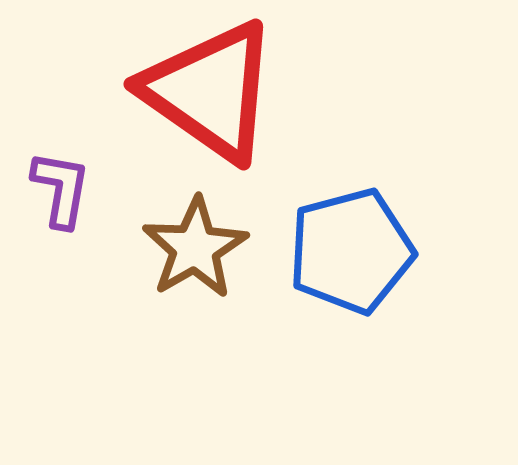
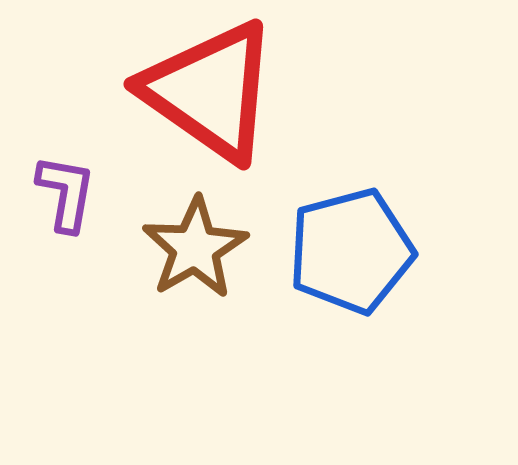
purple L-shape: moved 5 px right, 4 px down
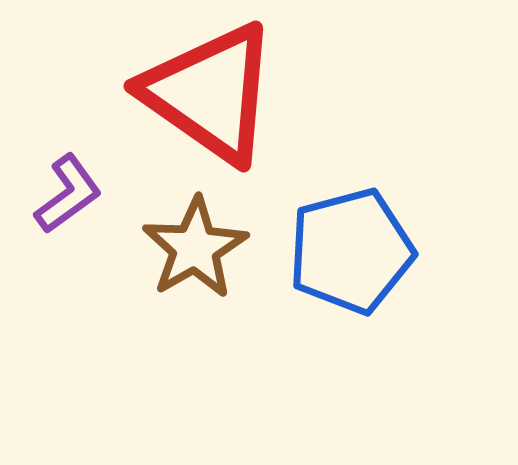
red triangle: moved 2 px down
purple L-shape: moved 2 px right, 1 px down; rotated 44 degrees clockwise
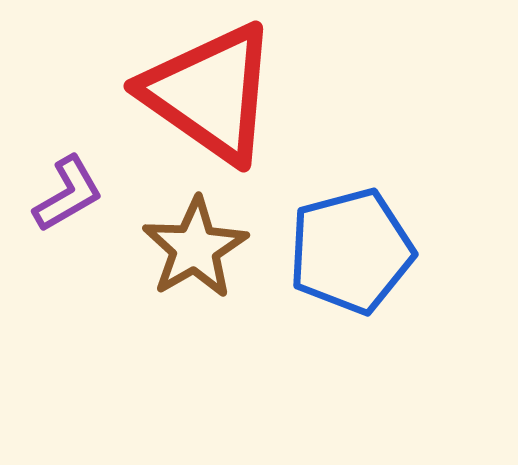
purple L-shape: rotated 6 degrees clockwise
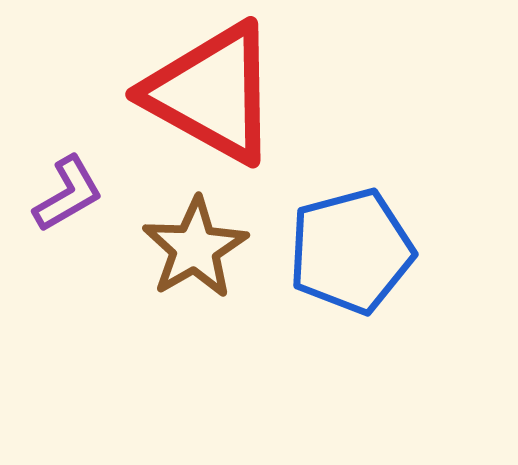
red triangle: moved 2 px right; rotated 6 degrees counterclockwise
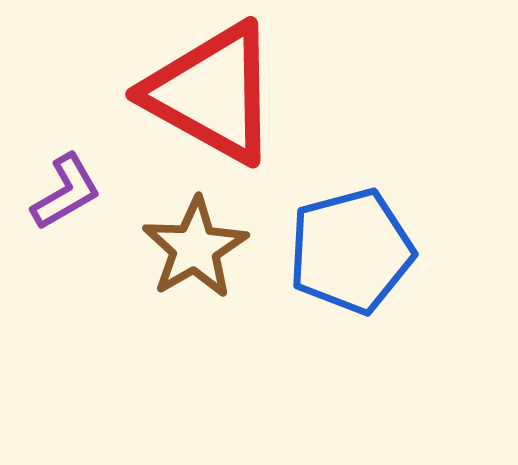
purple L-shape: moved 2 px left, 2 px up
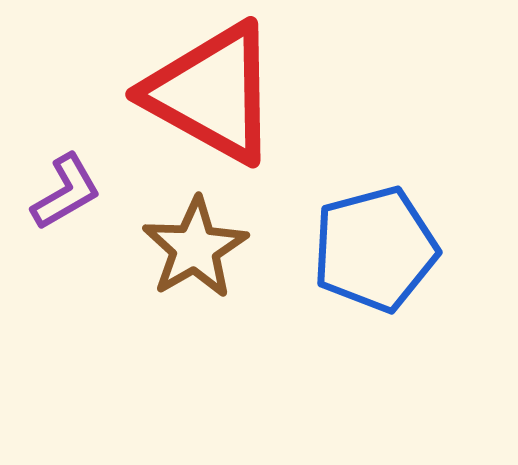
blue pentagon: moved 24 px right, 2 px up
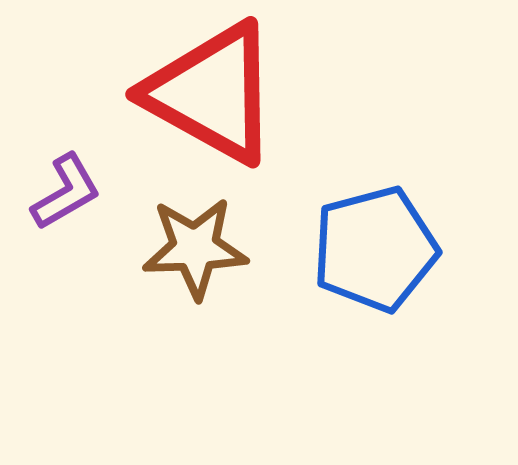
brown star: rotated 28 degrees clockwise
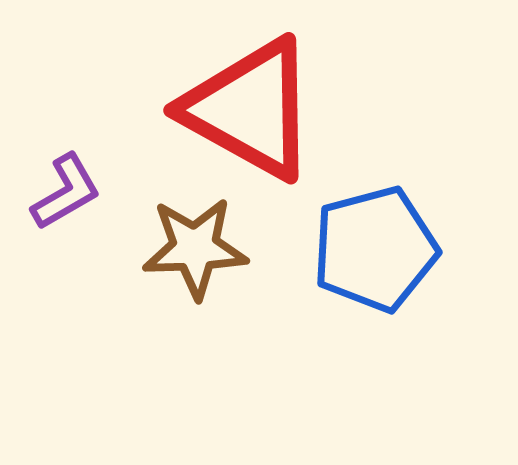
red triangle: moved 38 px right, 16 px down
